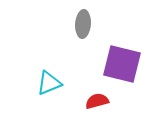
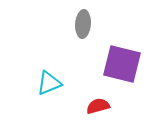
red semicircle: moved 1 px right, 5 px down
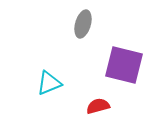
gray ellipse: rotated 12 degrees clockwise
purple square: moved 2 px right, 1 px down
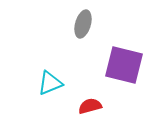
cyan triangle: moved 1 px right
red semicircle: moved 8 px left
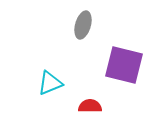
gray ellipse: moved 1 px down
red semicircle: rotated 15 degrees clockwise
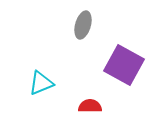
purple square: rotated 15 degrees clockwise
cyan triangle: moved 9 px left
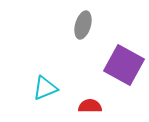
cyan triangle: moved 4 px right, 5 px down
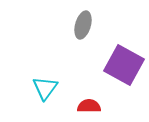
cyan triangle: rotated 32 degrees counterclockwise
red semicircle: moved 1 px left
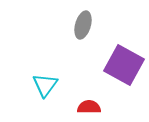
cyan triangle: moved 3 px up
red semicircle: moved 1 px down
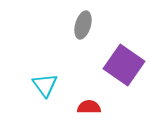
purple square: rotated 6 degrees clockwise
cyan triangle: rotated 12 degrees counterclockwise
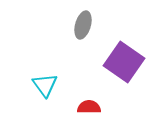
purple square: moved 3 px up
